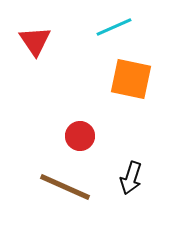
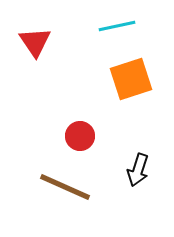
cyan line: moved 3 px right, 1 px up; rotated 12 degrees clockwise
red triangle: moved 1 px down
orange square: rotated 30 degrees counterclockwise
black arrow: moved 7 px right, 8 px up
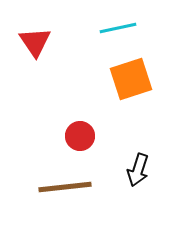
cyan line: moved 1 px right, 2 px down
brown line: rotated 30 degrees counterclockwise
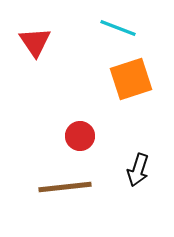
cyan line: rotated 33 degrees clockwise
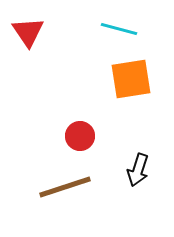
cyan line: moved 1 px right, 1 px down; rotated 6 degrees counterclockwise
red triangle: moved 7 px left, 10 px up
orange square: rotated 9 degrees clockwise
brown line: rotated 12 degrees counterclockwise
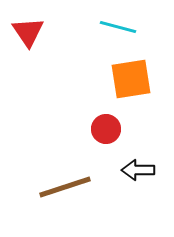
cyan line: moved 1 px left, 2 px up
red circle: moved 26 px right, 7 px up
black arrow: rotated 72 degrees clockwise
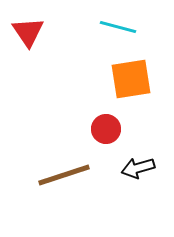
black arrow: moved 2 px up; rotated 16 degrees counterclockwise
brown line: moved 1 px left, 12 px up
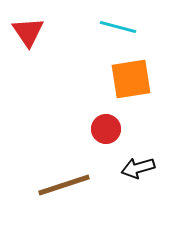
brown line: moved 10 px down
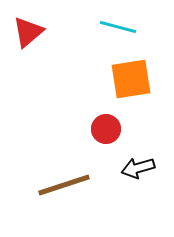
red triangle: rotated 24 degrees clockwise
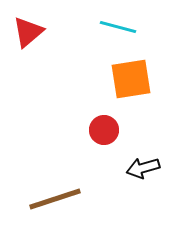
red circle: moved 2 px left, 1 px down
black arrow: moved 5 px right
brown line: moved 9 px left, 14 px down
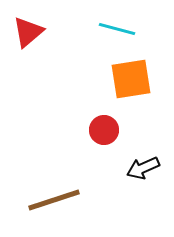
cyan line: moved 1 px left, 2 px down
black arrow: rotated 8 degrees counterclockwise
brown line: moved 1 px left, 1 px down
